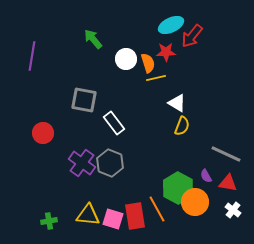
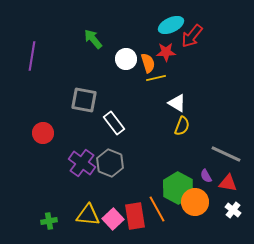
pink square: rotated 30 degrees clockwise
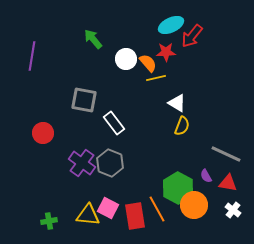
orange semicircle: rotated 24 degrees counterclockwise
orange circle: moved 1 px left, 3 px down
pink square: moved 5 px left, 11 px up; rotated 20 degrees counterclockwise
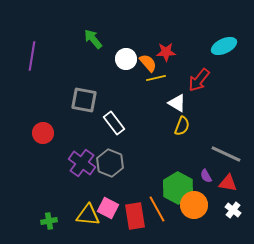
cyan ellipse: moved 53 px right, 21 px down
red arrow: moved 7 px right, 44 px down
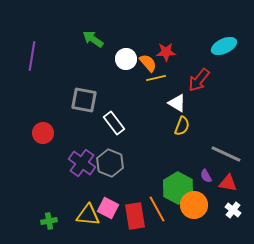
green arrow: rotated 15 degrees counterclockwise
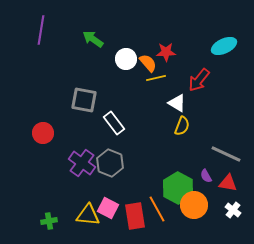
purple line: moved 9 px right, 26 px up
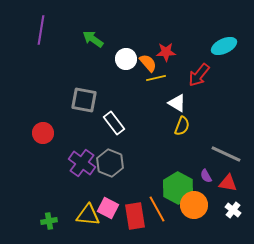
red arrow: moved 5 px up
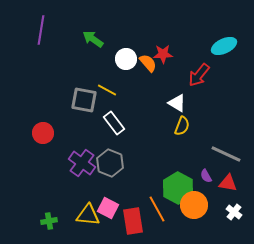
red star: moved 3 px left, 2 px down
yellow line: moved 49 px left, 12 px down; rotated 42 degrees clockwise
white cross: moved 1 px right, 2 px down
red rectangle: moved 2 px left, 5 px down
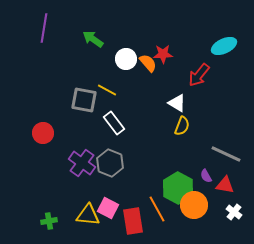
purple line: moved 3 px right, 2 px up
red triangle: moved 3 px left, 2 px down
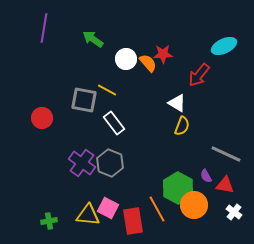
red circle: moved 1 px left, 15 px up
